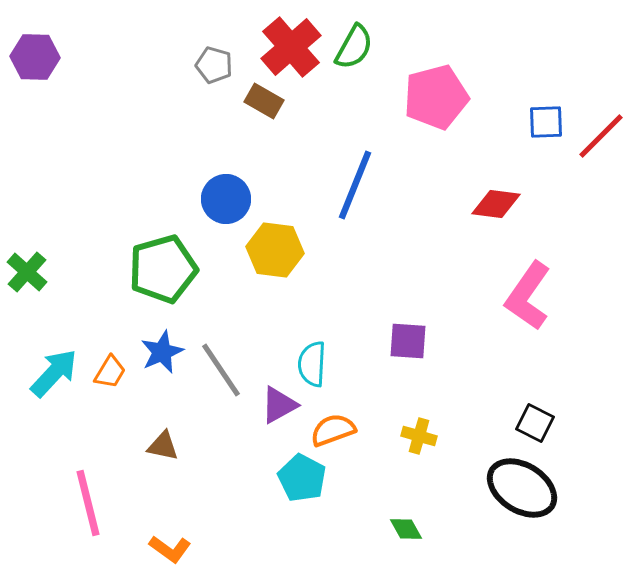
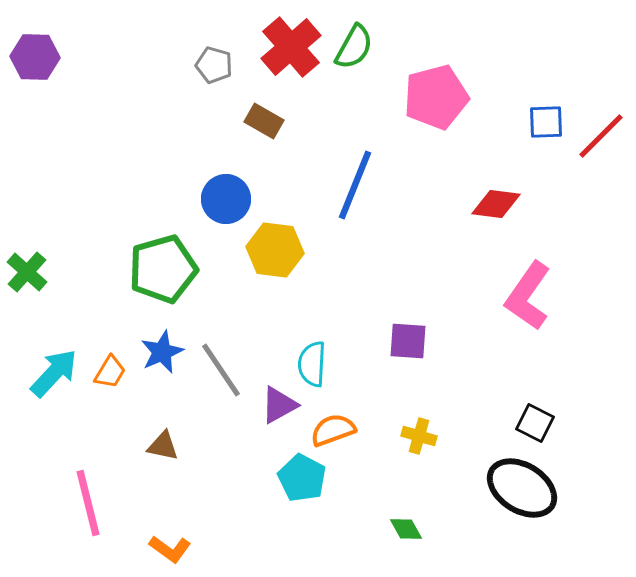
brown rectangle: moved 20 px down
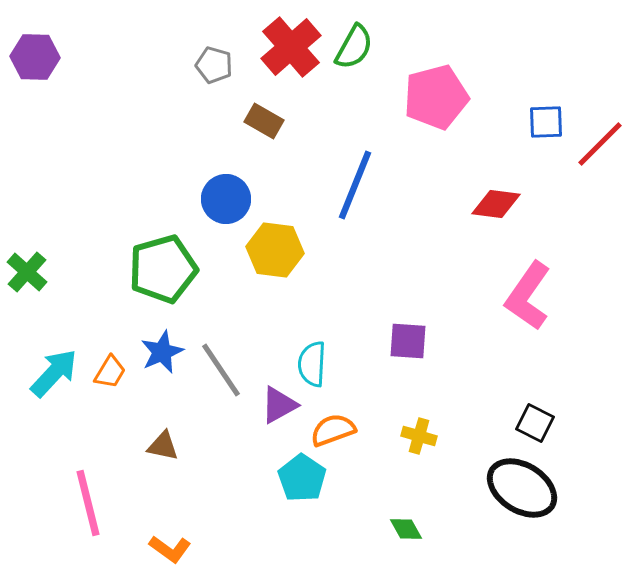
red line: moved 1 px left, 8 px down
cyan pentagon: rotated 6 degrees clockwise
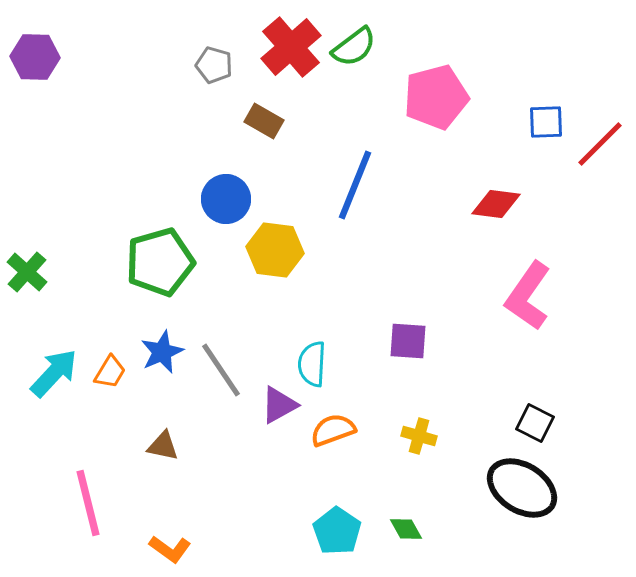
green semicircle: rotated 24 degrees clockwise
green pentagon: moved 3 px left, 7 px up
cyan pentagon: moved 35 px right, 53 px down
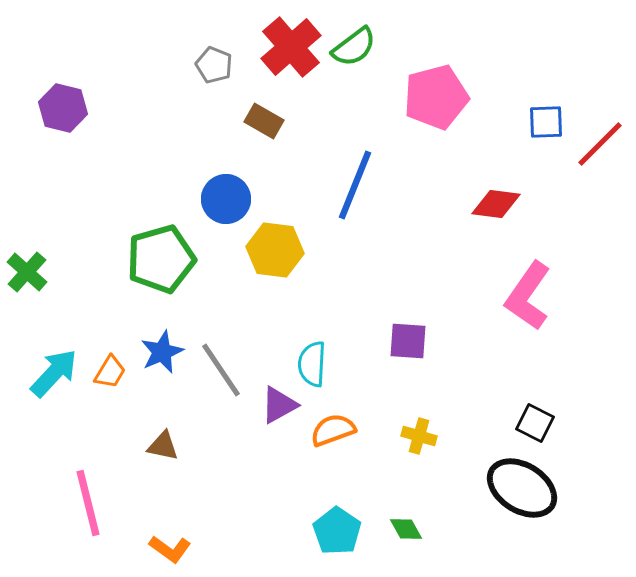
purple hexagon: moved 28 px right, 51 px down; rotated 12 degrees clockwise
gray pentagon: rotated 6 degrees clockwise
green pentagon: moved 1 px right, 3 px up
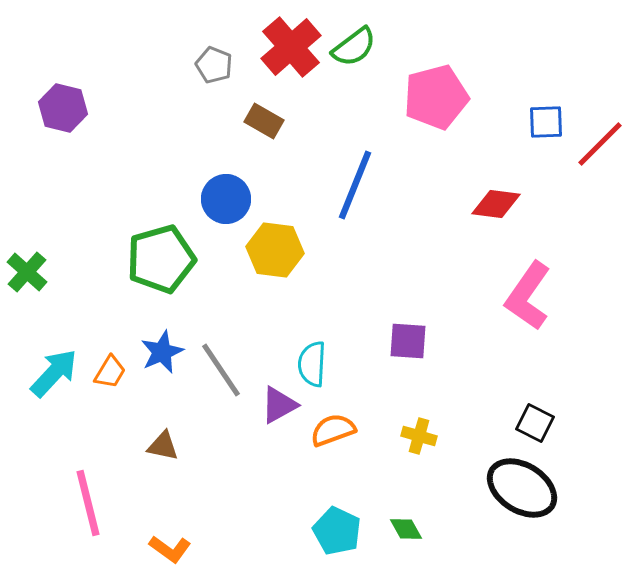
cyan pentagon: rotated 9 degrees counterclockwise
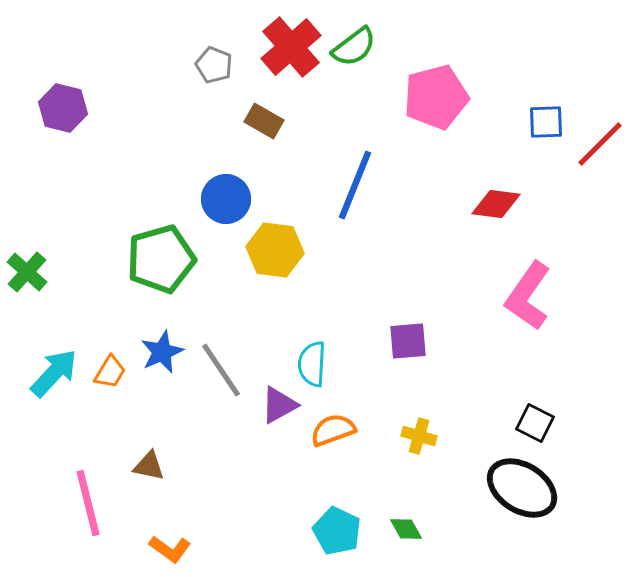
purple square: rotated 9 degrees counterclockwise
brown triangle: moved 14 px left, 20 px down
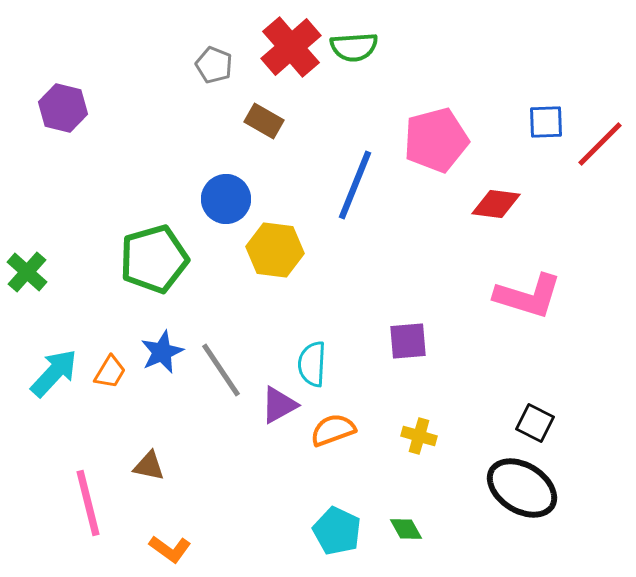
green semicircle: rotated 33 degrees clockwise
pink pentagon: moved 43 px down
green pentagon: moved 7 px left
pink L-shape: rotated 108 degrees counterclockwise
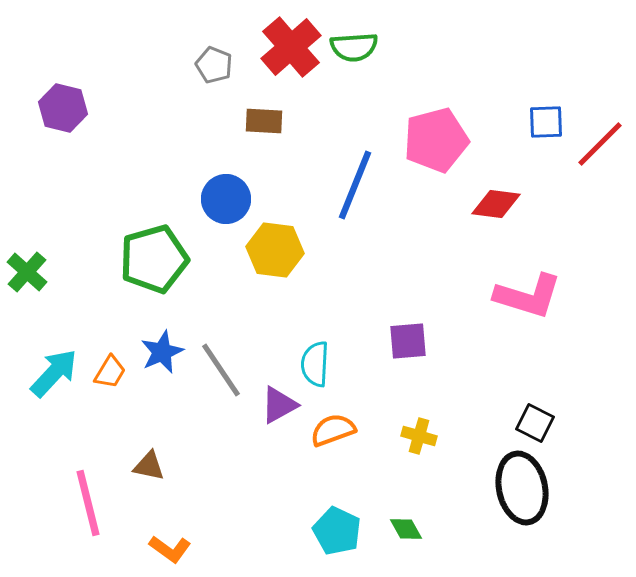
brown rectangle: rotated 27 degrees counterclockwise
cyan semicircle: moved 3 px right
black ellipse: rotated 46 degrees clockwise
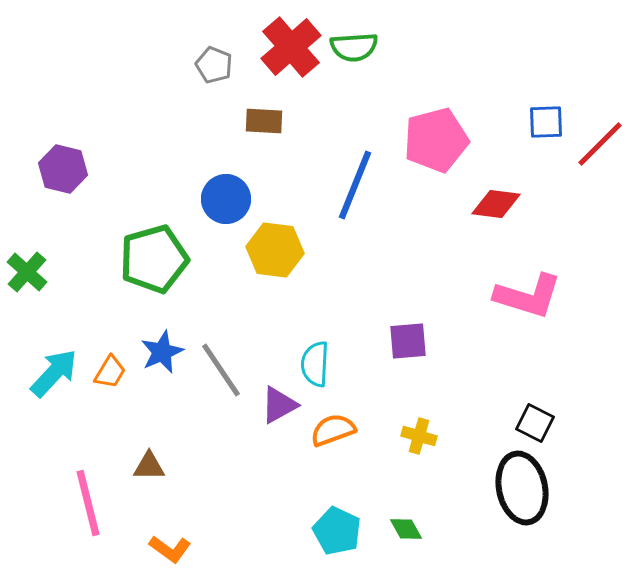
purple hexagon: moved 61 px down
brown triangle: rotated 12 degrees counterclockwise
